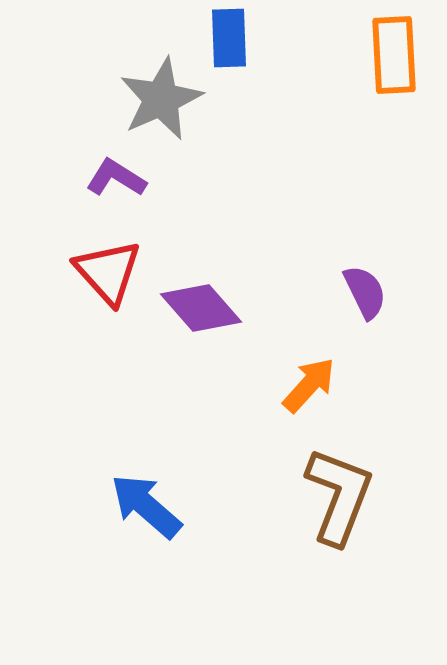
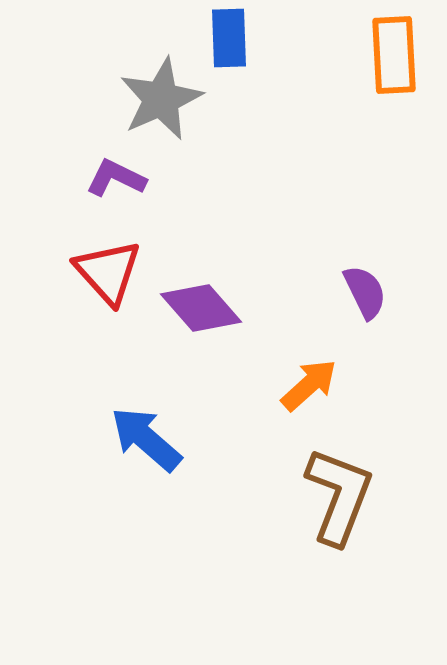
purple L-shape: rotated 6 degrees counterclockwise
orange arrow: rotated 6 degrees clockwise
blue arrow: moved 67 px up
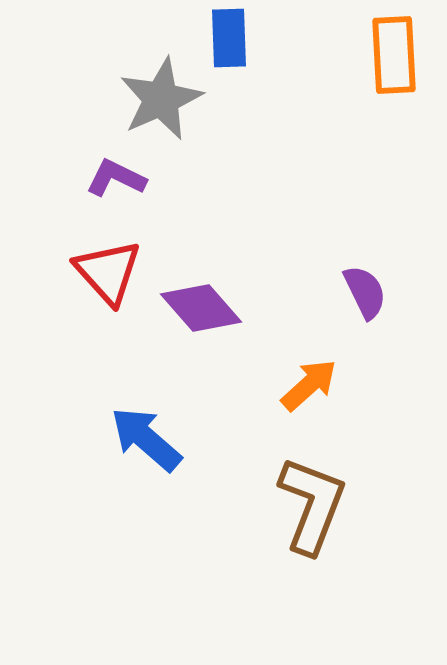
brown L-shape: moved 27 px left, 9 px down
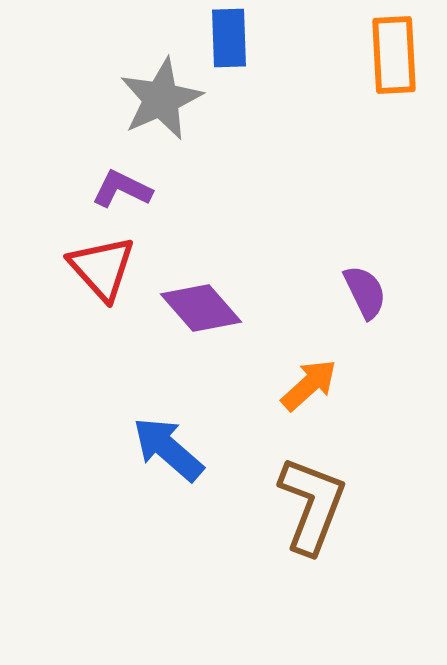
purple L-shape: moved 6 px right, 11 px down
red triangle: moved 6 px left, 4 px up
blue arrow: moved 22 px right, 10 px down
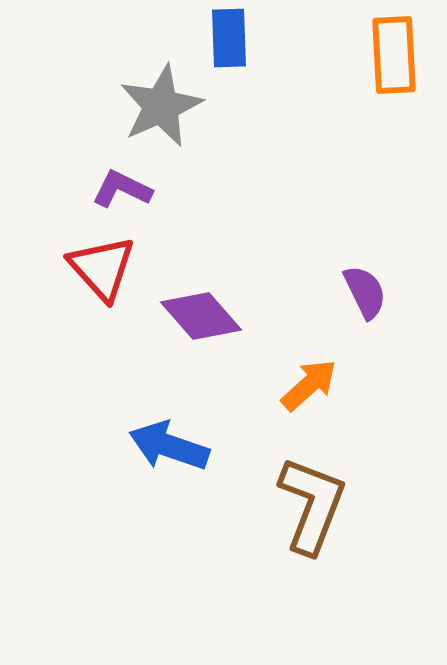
gray star: moved 7 px down
purple diamond: moved 8 px down
blue arrow: moved 1 px right, 3 px up; rotated 22 degrees counterclockwise
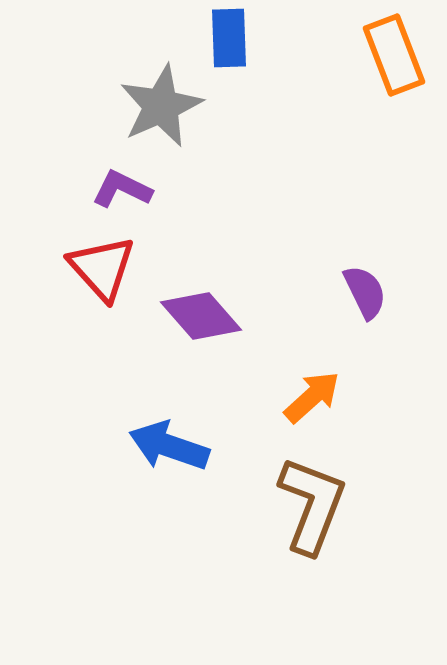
orange rectangle: rotated 18 degrees counterclockwise
orange arrow: moved 3 px right, 12 px down
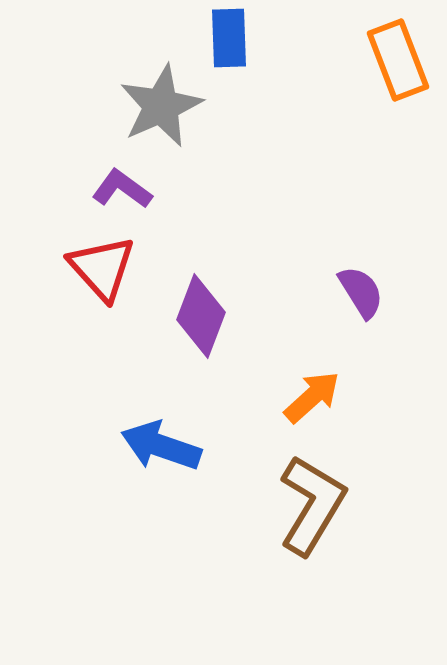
orange rectangle: moved 4 px right, 5 px down
purple L-shape: rotated 10 degrees clockwise
purple semicircle: moved 4 px left; rotated 6 degrees counterclockwise
purple diamond: rotated 62 degrees clockwise
blue arrow: moved 8 px left
brown L-shape: rotated 10 degrees clockwise
